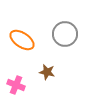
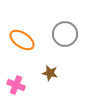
brown star: moved 3 px right, 1 px down
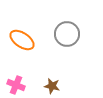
gray circle: moved 2 px right
brown star: moved 2 px right, 13 px down
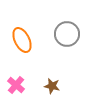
orange ellipse: rotated 30 degrees clockwise
pink cross: rotated 18 degrees clockwise
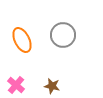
gray circle: moved 4 px left, 1 px down
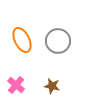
gray circle: moved 5 px left, 6 px down
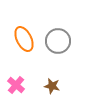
orange ellipse: moved 2 px right, 1 px up
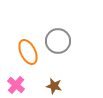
orange ellipse: moved 4 px right, 13 px down
brown star: moved 2 px right
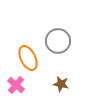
orange ellipse: moved 6 px down
brown star: moved 7 px right, 2 px up
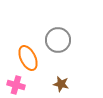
gray circle: moved 1 px up
pink cross: rotated 24 degrees counterclockwise
